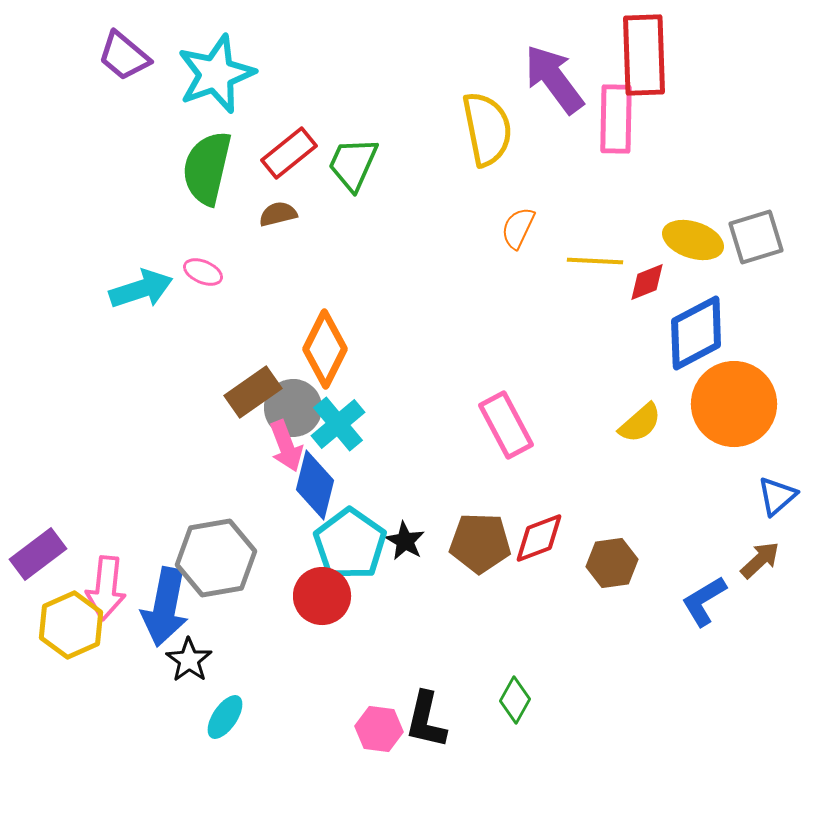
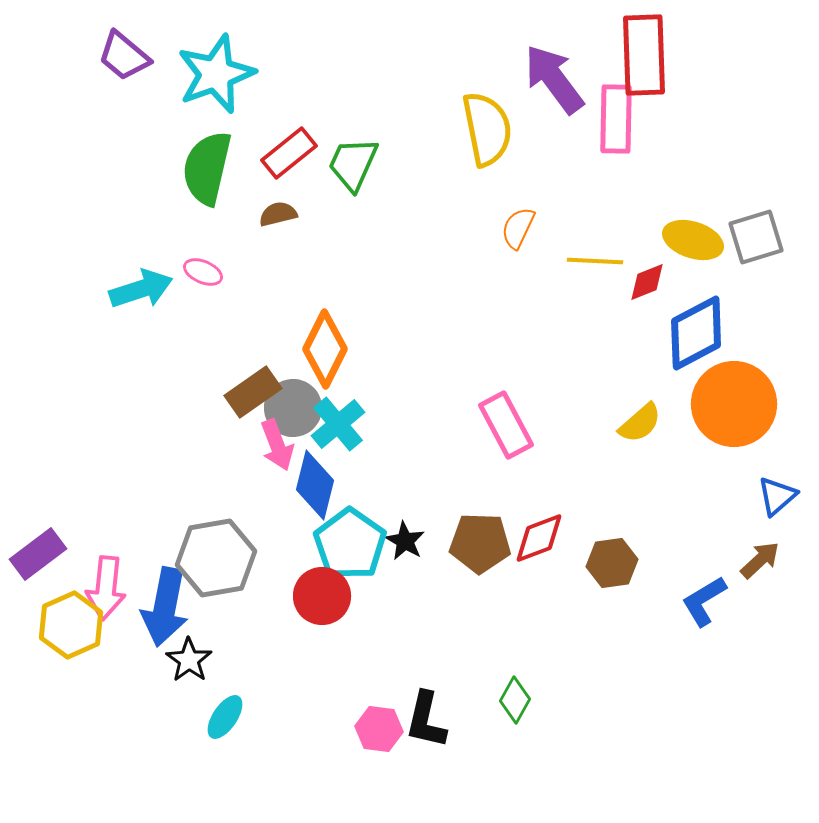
pink arrow at (286, 446): moved 9 px left, 1 px up
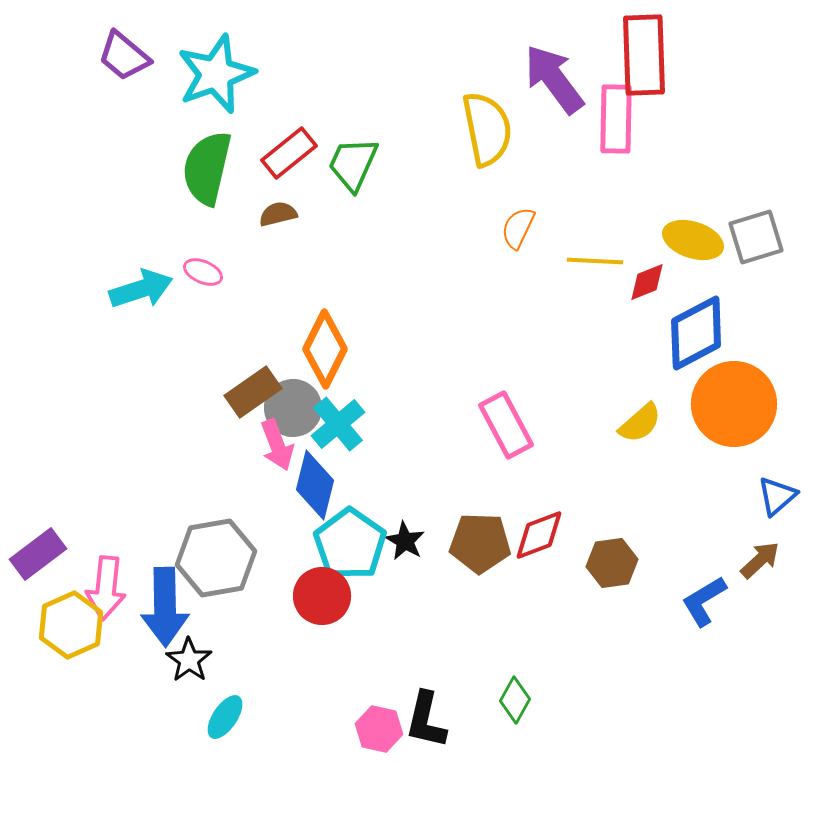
red diamond at (539, 538): moved 3 px up
blue arrow at (165, 607): rotated 12 degrees counterclockwise
pink hexagon at (379, 729): rotated 6 degrees clockwise
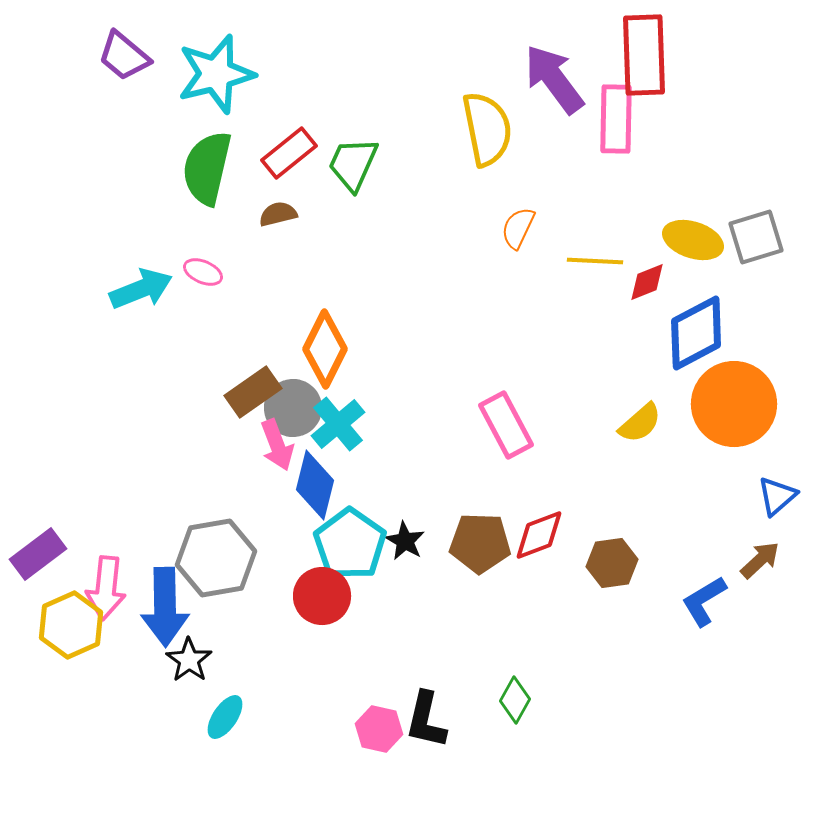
cyan star at (216, 74): rotated 6 degrees clockwise
cyan arrow at (141, 289): rotated 4 degrees counterclockwise
